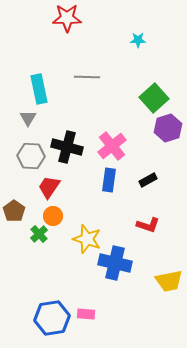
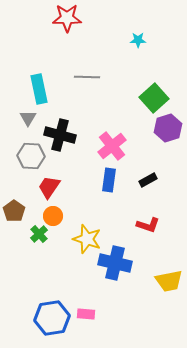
black cross: moved 7 px left, 12 px up
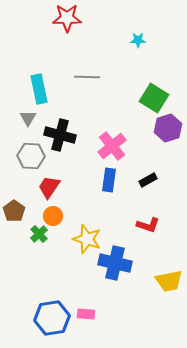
green square: rotated 16 degrees counterclockwise
